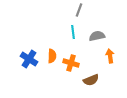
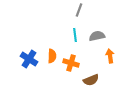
cyan line: moved 2 px right, 3 px down
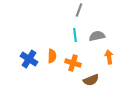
orange arrow: moved 1 px left, 1 px down
orange cross: moved 2 px right
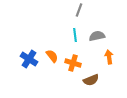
orange semicircle: rotated 40 degrees counterclockwise
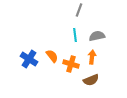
orange arrow: moved 17 px left; rotated 16 degrees clockwise
orange cross: moved 2 px left, 1 px down
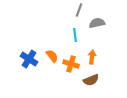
gray semicircle: moved 13 px up
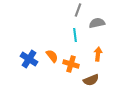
gray line: moved 1 px left
orange arrow: moved 6 px right, 3 px up
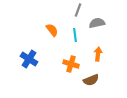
orange semicircle: moved 26 px up
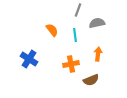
orange cross: rotated 28 degrees counterclockwise
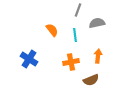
orange arrow: moved 2 px down
orange cross: moved 2 px up
